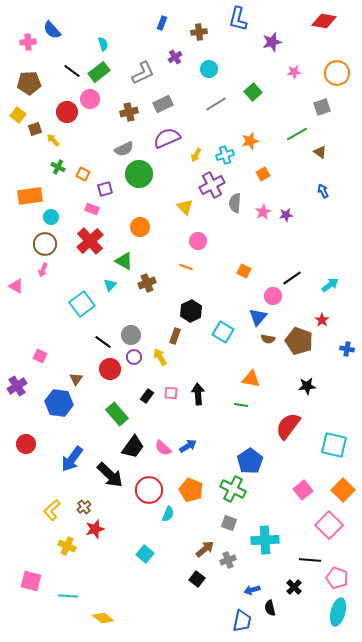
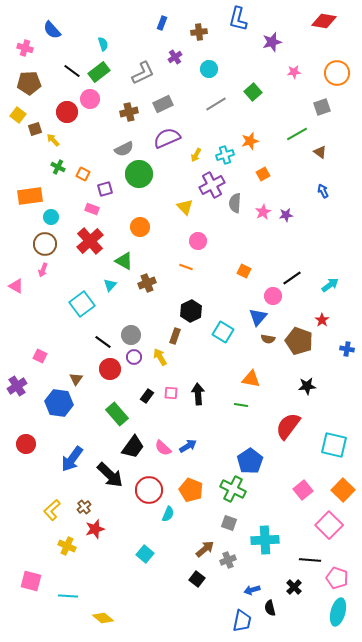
pink cross at (28, 42): moved 3 px left, 6 px down; rotated 21 degrees clockwise
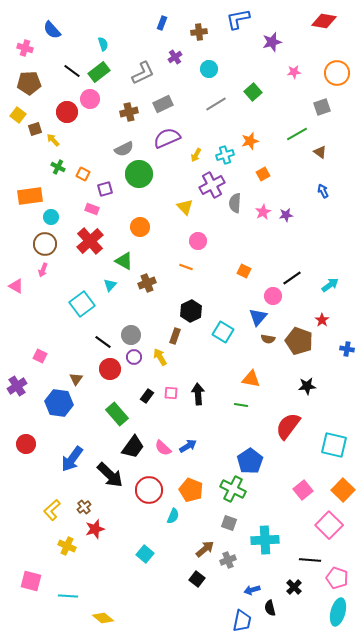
blue L-shape at (238, 19): rotated 65 degrees clockwise
cyan semicircle at (168, 514): moved 5 px right, 2 px down
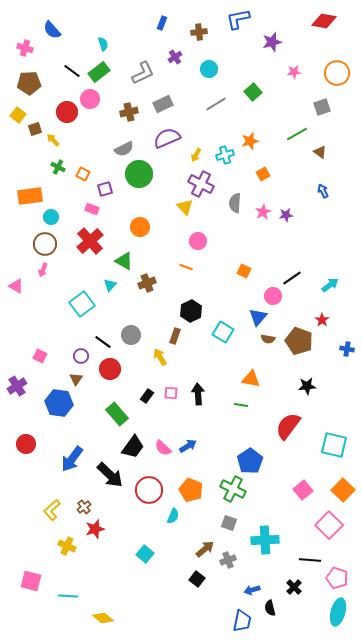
purple cross at (212, 185): moved 11 px left, 1 px up; rotated 35 degrees counterclockwise
purple circle at (134, 357): moved 53 px left, 1 px up
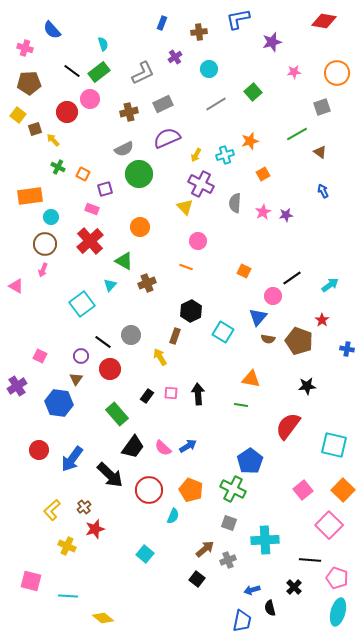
red circle at (26, 444): moved 13 px right, 6 px down
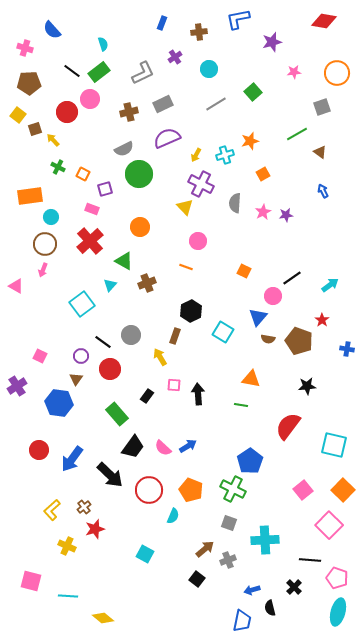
pink square at (171, 393): moved 3 px right, 8 px up
cyan square at (145, 554): rotated 12 degrees counterclockwise
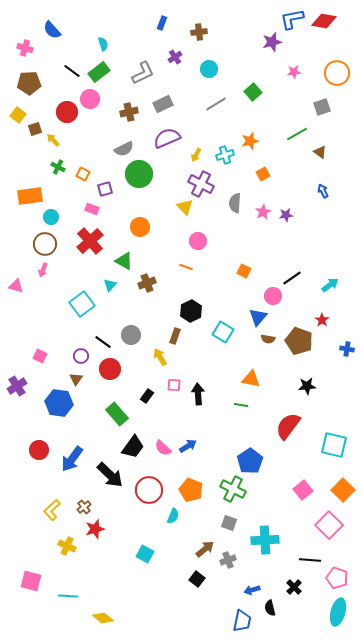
blue L-shape at (238, 19): moved 54 px right
pink triangle at (16, 286): rotated 14 degrees counterclockwise
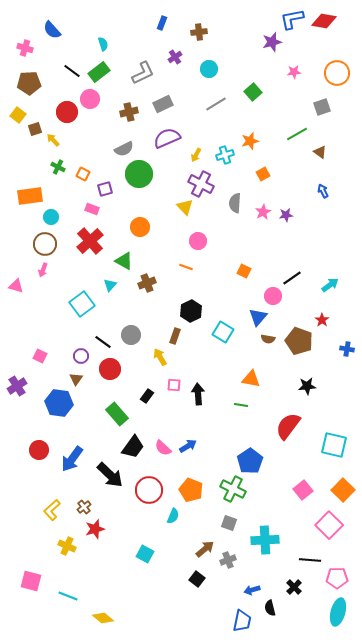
pink pentagon at (337, 578): rotated 20 degrees counterclockwise
cyan line at (68, 596): rotated 18 degrees clockwise
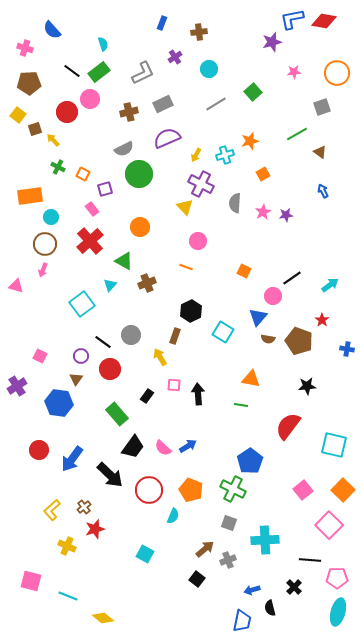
pink rectangle at (92, 209): rotated 32 degrees clockwise
